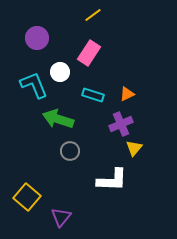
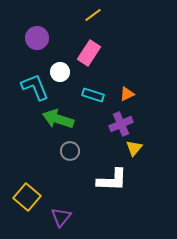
cyan L-shape: moved 1 px right, 2 px down
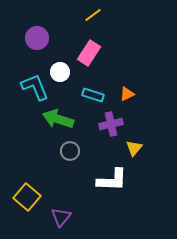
purple cross: moved 10 px left; rotated 10 degrees clockwise
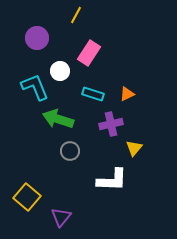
yellow line: moved 17 px left; rotated 24 degrees counterclockwise
white circle: moved 1 px up
cyan rectangle: moved 1 px up
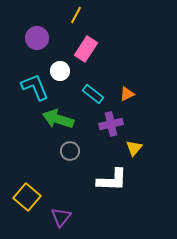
pink rectangle: moved 3 px left, 4 px up
cyan rectangle: rotated 20 degrees clockwise
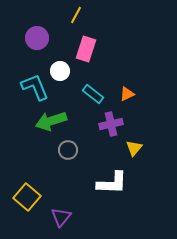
pink rectangle: rotated 15 degrees counterclockwise
green arrow: moved 7 px left, 2 px down; rotated 36 degrees counterclockwise
gray circle: moved 2 px left, 1 px up
white L-shape: moved 3 px down
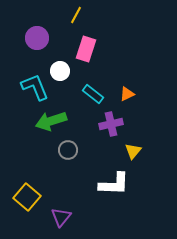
yellow triangle: moved 1 px left, 3 px down
white L-shape: moved 2 px right, 1 px down
